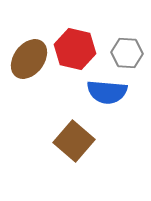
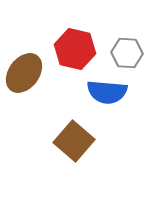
brown ellipse: moved 5 px left, 14 px down
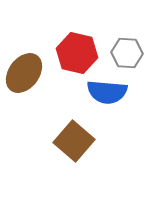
red hexagon: moved 2 px right, 4 px down
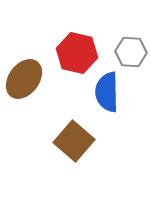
gray hexagon: moved 4 px right, 1 px up
brown ellipse: moved 6 px down
blue semicircle: rotated 84 degrees clockwise
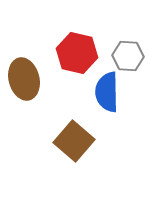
gray hexagon: moved 3 px left, 4 px down
brown ellipse: rotated 51 degrees counterclockwise
